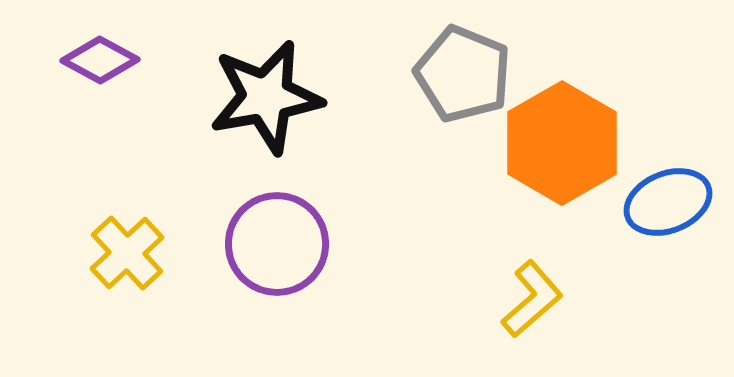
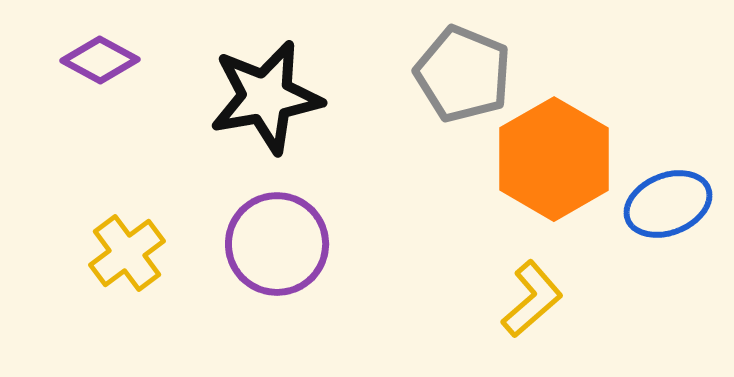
orange hexagon: moved 8 px left, 16 px down
blue ellipse: moved 2 px down
yellow cross: rotated 6 degrees clockwise
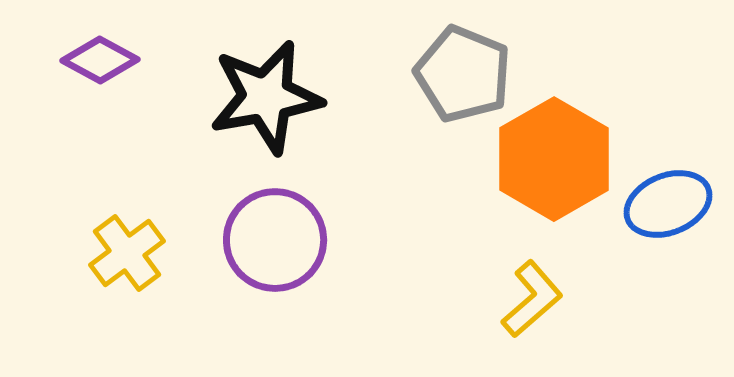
purple circle: moved 2 px left, 4 px up
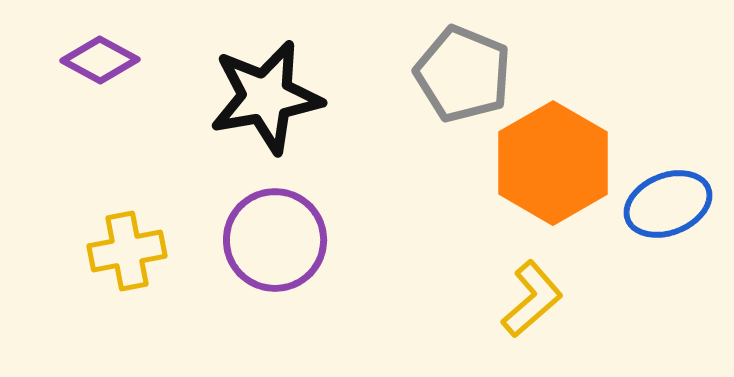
orange hexagon: moved 1 px left, 4 px down
yellow cross: moved 2 px up; rotated 26 degrees clockwise
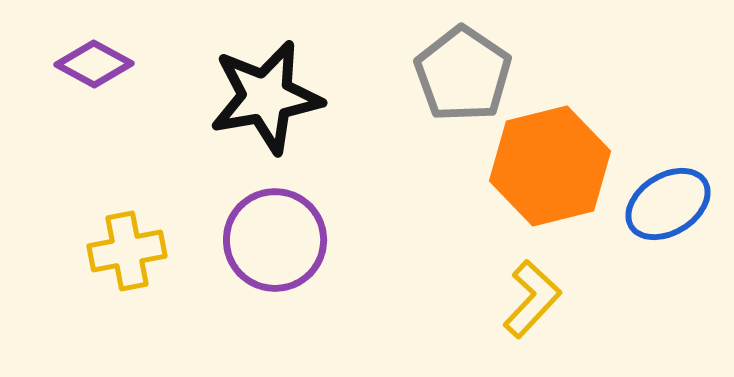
purple diamond: moved 6 px left, 4 px down
gray pentagon: rotated 12 degrees clockwise
orange hexagon: moved 3 px left, 3 px down; rotated 16 degrees clockwise
blue ellipse: rotated 10 degrees counterclockwise
yellow L-shape: rotated 6 degrees counterclockwise
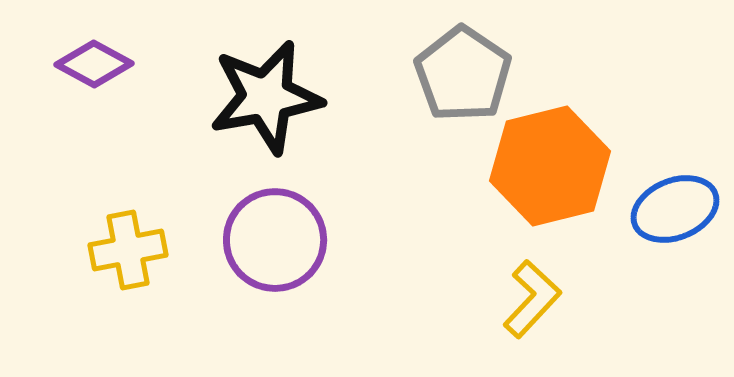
blue ellipse: moved 7 px right, 5 px down; rotated 10 degrees clockwise
yellow cross: moved 1 px right, 1 px up
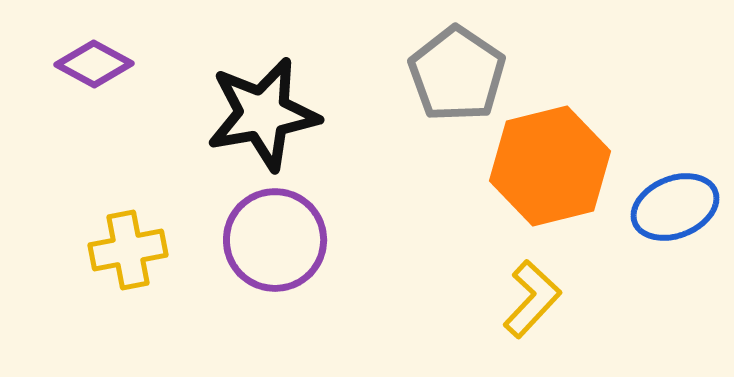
gray pentagon: moved 6 px left
black star: moved 3 px left, 17 px down
blue ellipse: moved 2 px up
